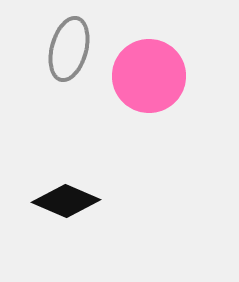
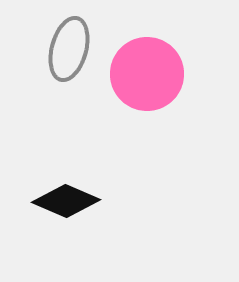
pink circle: moved 2 px left, 2 px up
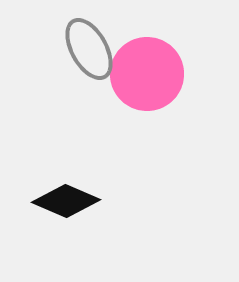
gray ellipse: moved 20 px right; rotated 44 degrees counterclockwise
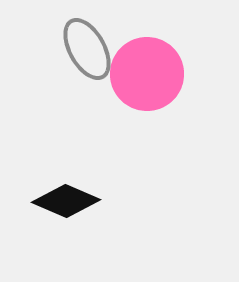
gray ellipse: moved 2 px left
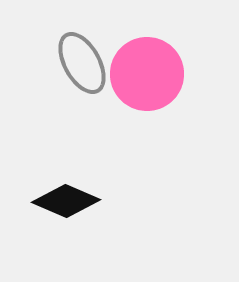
gray ellipse: moved 5 px left, 14 px down
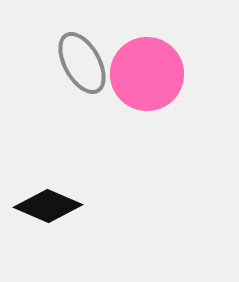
black diamond: moved 18 px left, 5 px down
